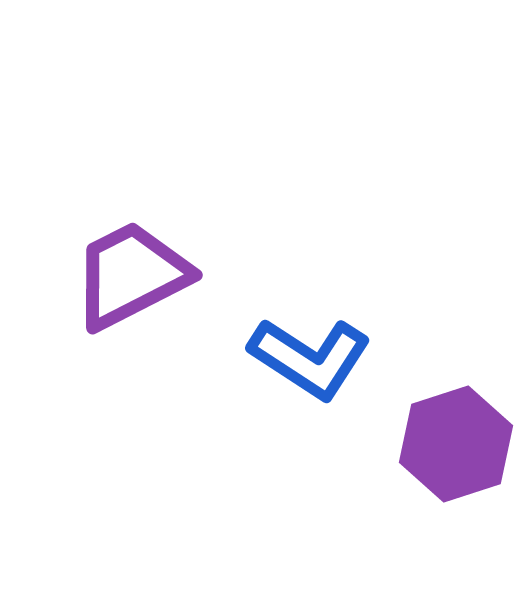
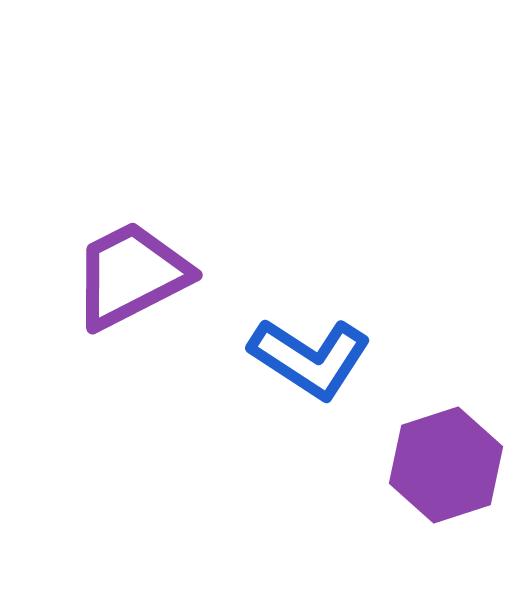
purple hexagon: moved 10 px left, 21 px down
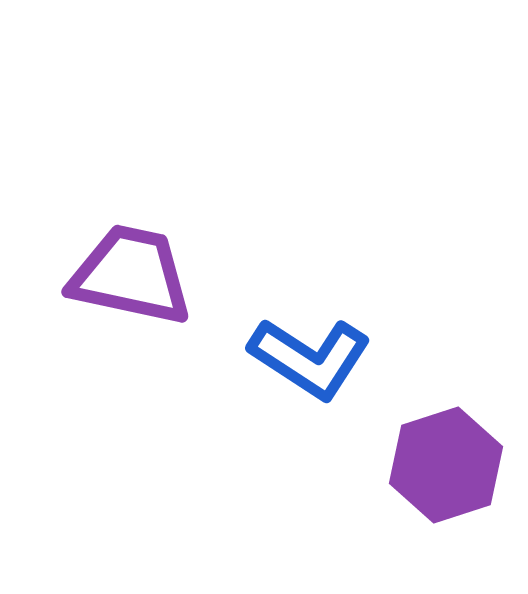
purple trapezoid: rotated 39 degrees clockwise
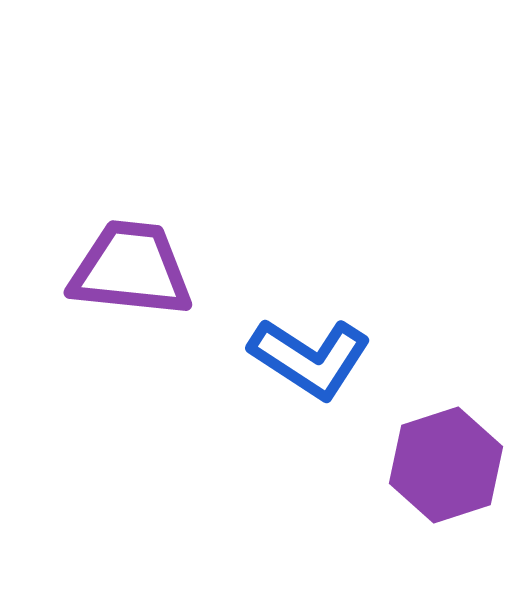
purple trapezoid: moved 6 px up; rotated 6 degrees counterclockwise
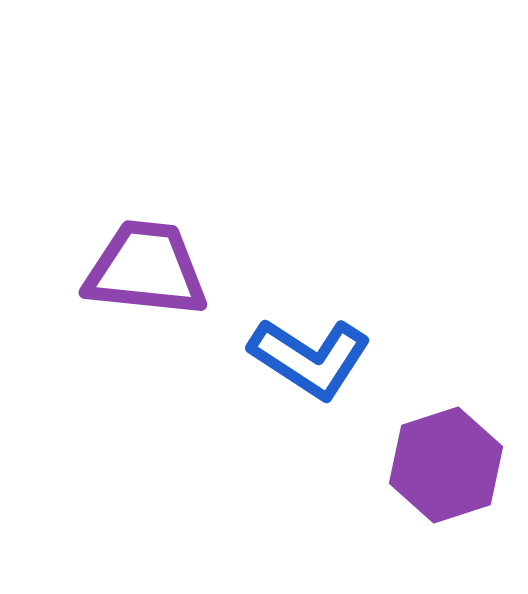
purple trapezoid: moved 15 px right
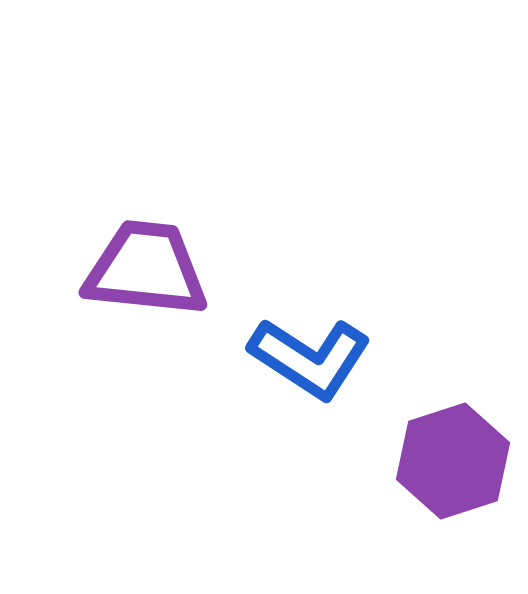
purple hexagon: moved 7 px right, 4 px up
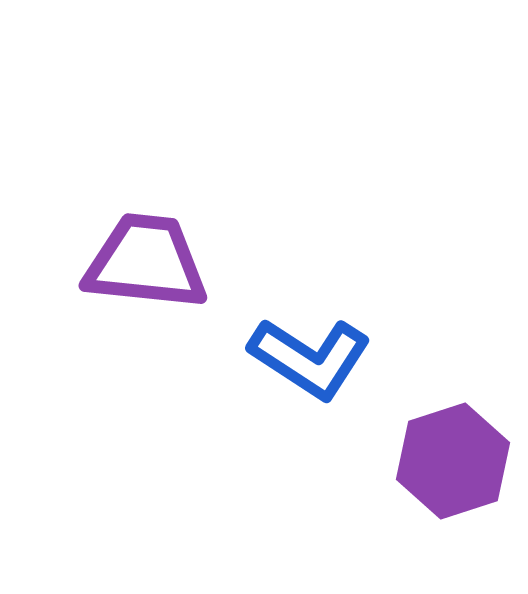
purple trapezoid: moved 7 px up
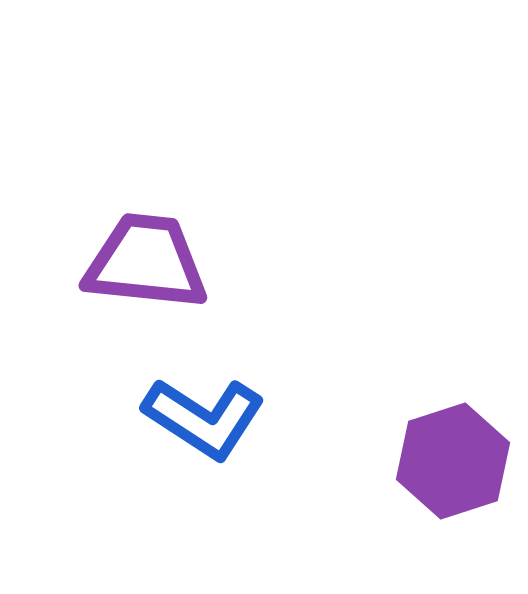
blue L-shape: moved 106 px left, 60 px down
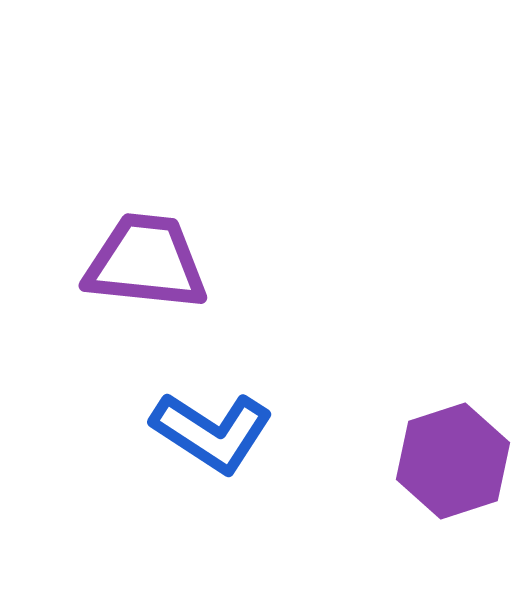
blue L-shape: moved 8 px right, 14 px down
